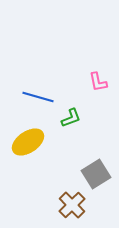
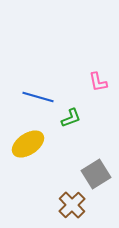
yellow ellipse: moved 2 px down
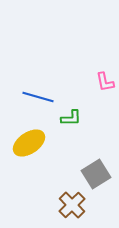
pink L-shape: moved 7 px right
green L-shape: rotated 20 degrees clockwise
yellow ellipse: moved 1 px right, 1 px up
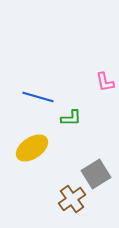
yellow ellipse: moved 3 px right, 5 px down
brown cross: moved 6 px up; rotated 8 degrees clockwise
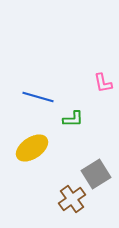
pink L-shape: moved 2 px left, 1 px down
green L-shape: moved 2 px right, 1 px down
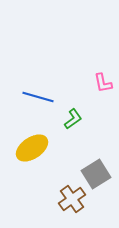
green L-shape: rotated 35 degrees counterclockwise
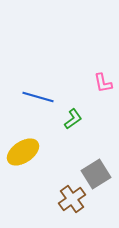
yellow ellipse: moved 9 px left, 4 px down
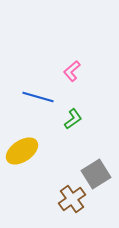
pink L-shape: moved 31 px left, 12 px up; rotated 60 degrees clockwise
yellow ellipse: moved 1 px left, 1 px up
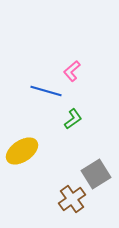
blue line: moved 8 px right, 6 px up
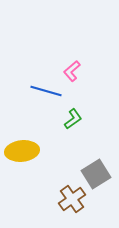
yellow ellipse: rotated 28 degrees clockwise
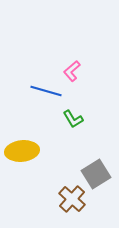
green L-shape: rotated 95 degrees clockwise
brown cross: rotated 12 degrees counterclockwise
